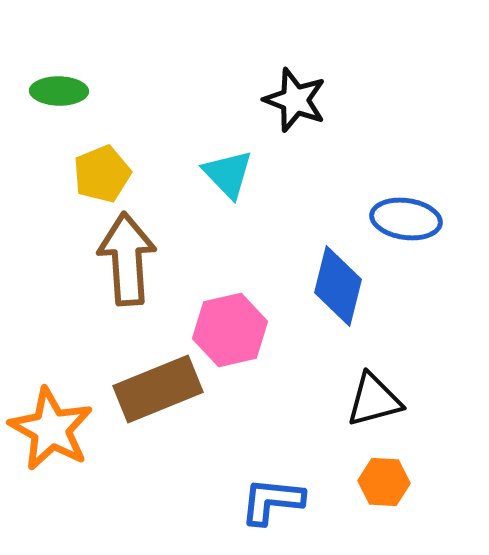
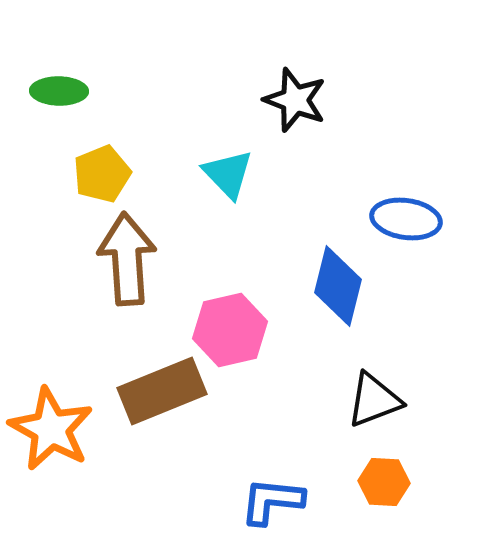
brown rectangle: moved 4 px right, 2 px down
black triangle: rotated 6 degrees counterclockwise
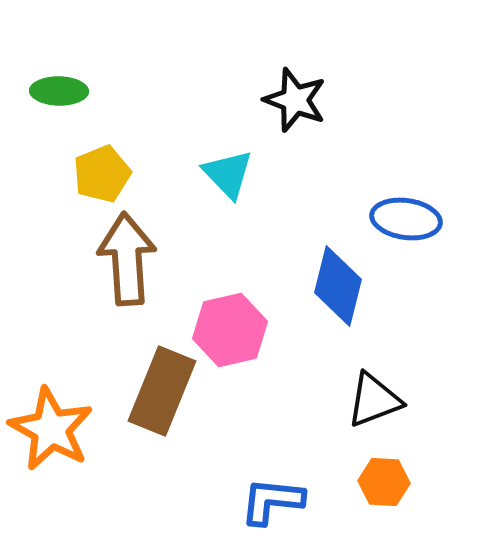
brown rectangle: rotated 46 degrees counterclockwise
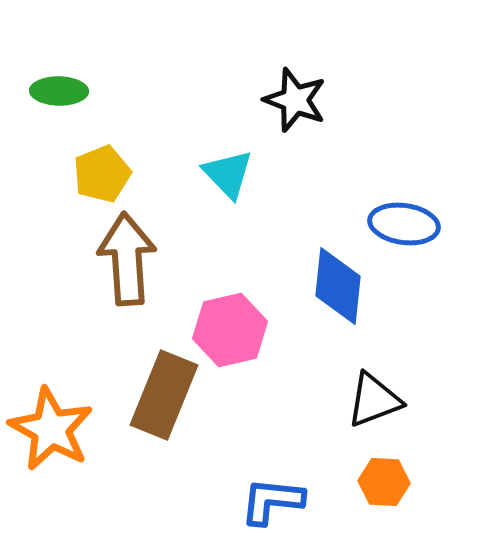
blue ellipse: moved 2 px left, 5 px down
blue diamond: rotated 8 degrees counterclockwise
brown rectangle: moved 2 px right, 4 px down
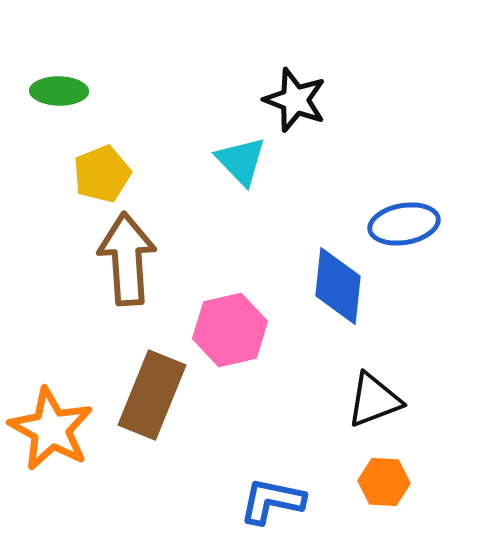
cyan triangle: moved 13 px right, 13 px up
blue ellipse: rotated 18 degrees counterclockwise
brown rectangle: moved 12 px left
blue L-shape: rotated 6 degrees clockwise
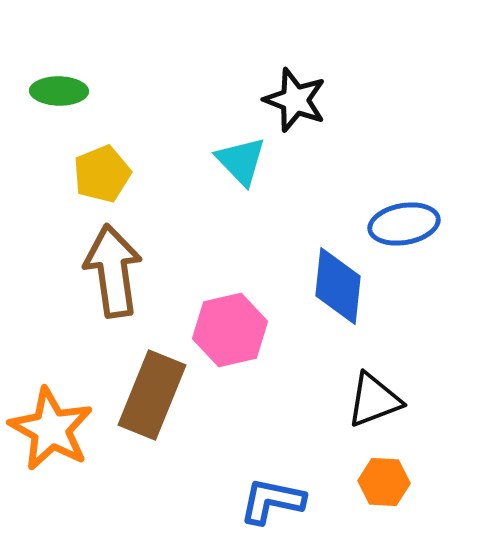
brown arrow: moved 14 px left, 12 px down; rotated 4 degrees counterclockwise
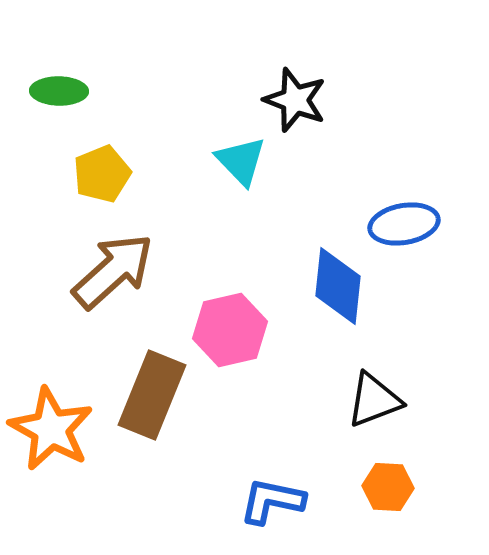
brown arrow: rotated 56 degrees clockwise
orange hexagon: moved 4 px right, 5 px down
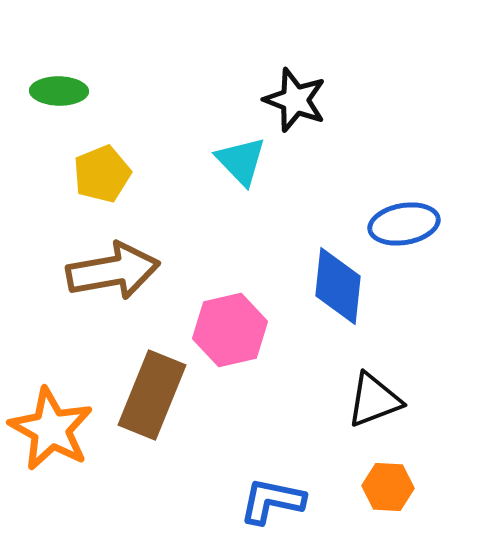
brown arrow: rotated 32 degrees clockwise
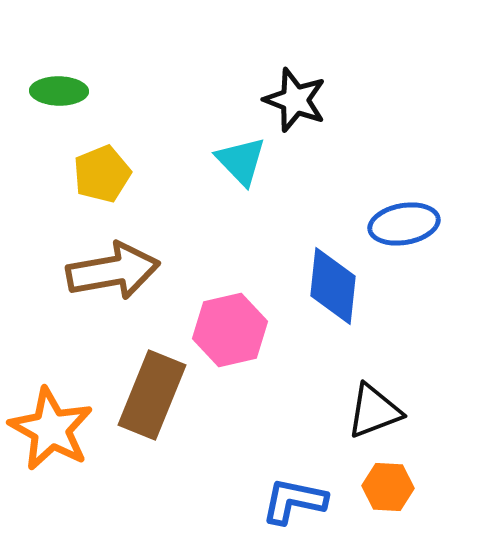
blue diamond: moved 5 px left
black triangle: moved 11 px down
blue L-shape: moved 22 px right
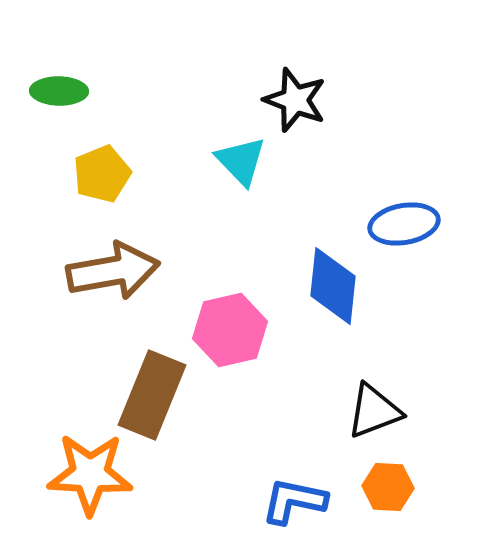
orange star: moved 39 px right, 45 px down; rotated 26 degrees counterclockwise
